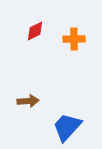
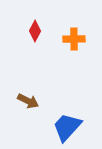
red diamond: rotated 35 degrees counterclockwise
brown arrow: rotated 30 degrees clockwise
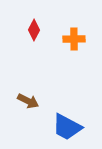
red diamond: moved 1 px left, 1 px up
blue trapezoid: rotated 104 degrees counterclockwise
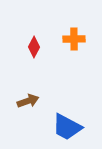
red diamond: moved 17 px down
brown arrow: rotated 45 degrees counterclockwise
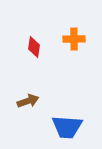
red diamond: rotated 20 degrees counterclockwise
blue trapezoid: rotated 24 degrees counterclockwise
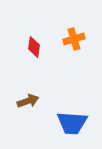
orange cross: rotated 15 degrees counterclockwise
blue trapezoid: moved 5 px right, 4 px up
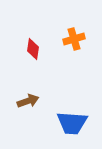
red diamond: moved 1 px left, 2 px down
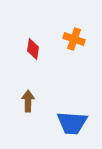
orange cross: rotated 35 degrees clockwise
brown arrow: rotated 70 degrees counterclockwise
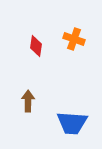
red diamond: moved 3 px right, 3 px up
